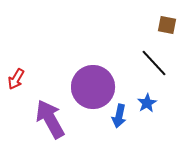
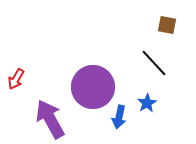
blue arrow: moved 1 px down
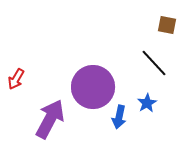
purple arrow: rotated 57 degrees clockwise
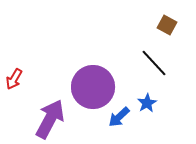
brown square: rotated 18 degrees clockwise
red arrow: moved 2 px left
blue arrow: rotated 35 degrees clockwise
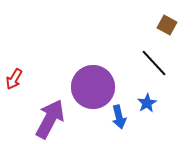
blue arrow: rotated 60 degrees counterclockwise
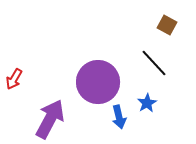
purple circle: moved 5 px right, 5 px up
